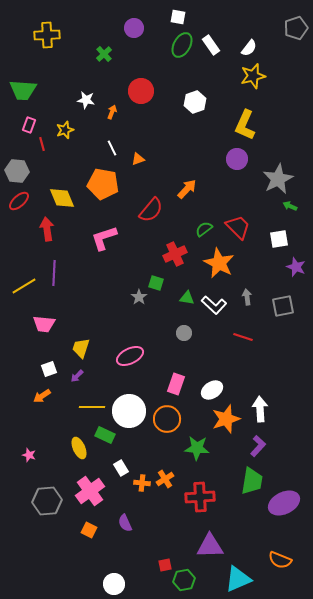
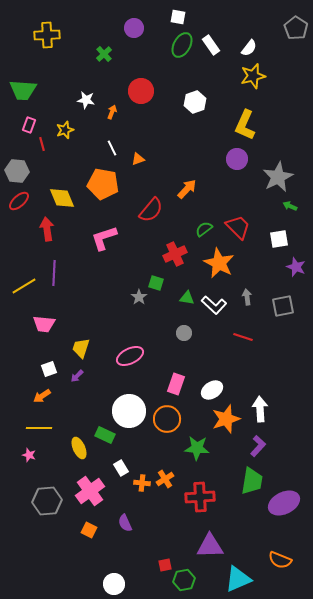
gray pentagon at (296, 28): rotated 20 degrees counterclockwise
gray star at (278, 179): moved 2 px up
yellow line at (92, 407): moved 53 px left, 21 px down
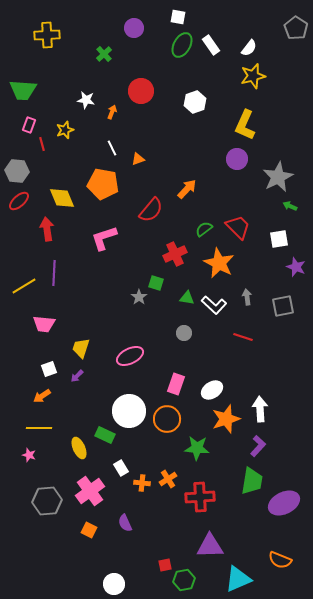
orange cross at (165, 479): moved 3 px right
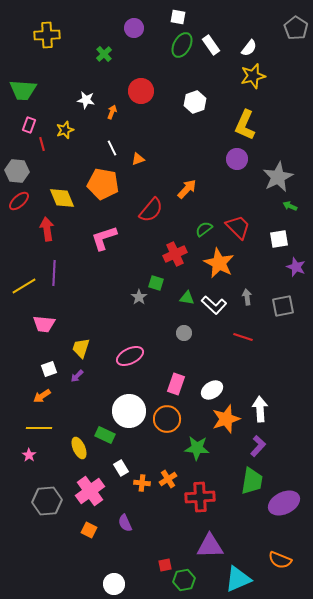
pink star at (29, 455): rotated 16 degrees clockwise
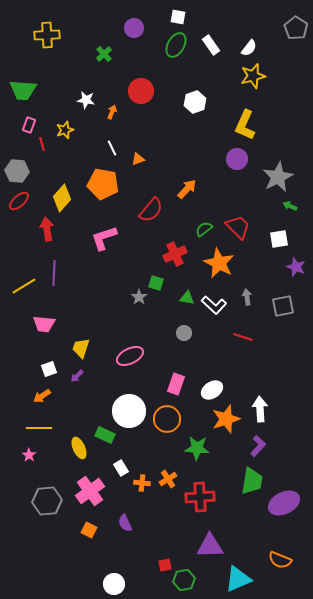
green ellipse at (182, 45): moved 6 px left
yellow diamond at (62, 198): rotated 64 degrees clockwise
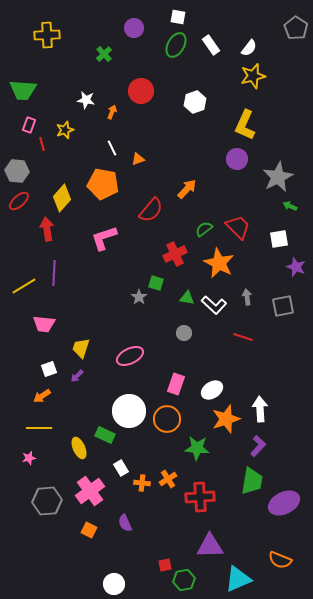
pink star at (29, 455): moved 3 px down; rotated 24 degrees clockwise
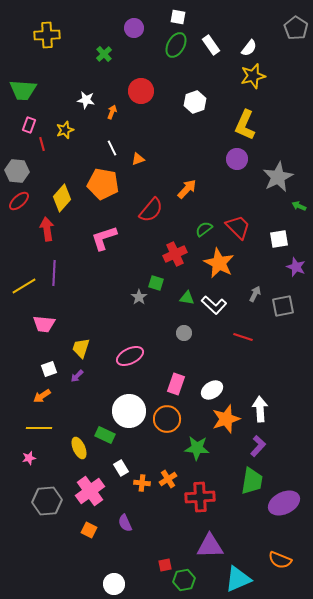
green arrow at (290, 206): moved 9 px right
gray arrow at (247, 297): moved 8 px right, 3 px up; rotated 35 degrees clockwise
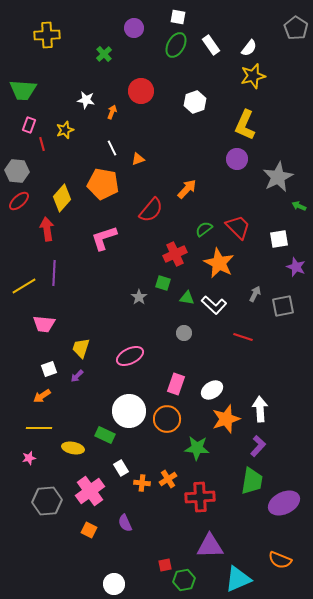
green square at (156, 283): moved 7 px right
yellow ellipse at (79, 448): moved 6 px left; rotated 55 degrees counterclockwise
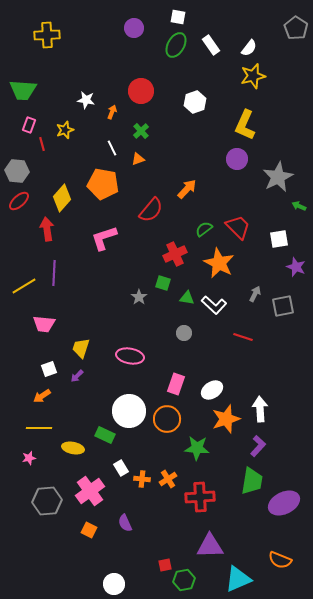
green cross at (104, 54): moved 37 px right, 77 px down
pink ellipse at (130, 356): rotated 36 degrees clockwise
orange cross at (142, 483): moved 4 px up
